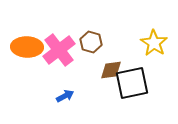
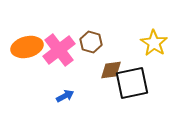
orange ellipse: rotated 16 degrees counterclockwise
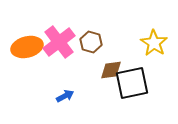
pink cross: moved 8 px up
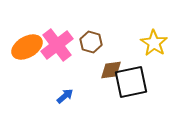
pink cross: moved 2 px left, 3 px down
orange ellipse: rotated 16 degrees counterclockwise
black square: moved 1 px left, 1 px up
blue arrow: rotated 12 degrees counterclockwise
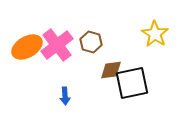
yellow star: moved 1 px right, 9 px up
black square: moved 1 px right, 1 px down
blue arrow: rotated 126 degrees clockwise
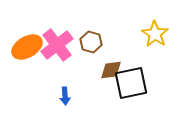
black square: moved 1 px left
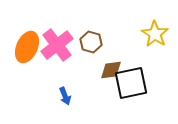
orange ellipse: rotated 36 degrees counterclockwise
blue arrow: rotated 18 degrees counterclockwise
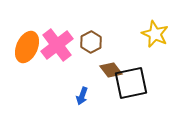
yellow star: rotated 8 degrees counterclockwise
brown hexagon: rotated 15 degrees clockwise
brown diamond: rotated 60 degrees clockwise
blue arrow: moved 17 px right; rotated 42 degrees clockwise
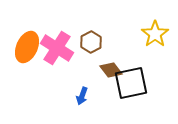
yellow star: rotated 12 degrees clockwise
pink cross: moved 3 px down; rotated 20 degrees counterclockwise
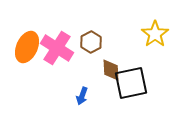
brown diamond: rotated 35 degrees clockwise
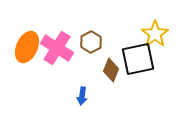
brown diamond: rotated 25 degrees clockwise
black square: moved 7 px right, 24 px up
blue arrow: rotated 12 degrees counterclockwise
